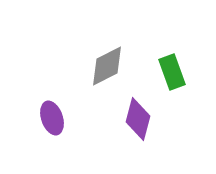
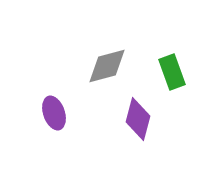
gray diamond: rotated 12 degrees clockwise
purple ellipse: moved 2 px right, 5 px up
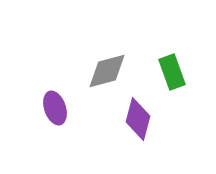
gray diamond: moved 5 px down
purple ellipse: moved 1 px right, 5 px up
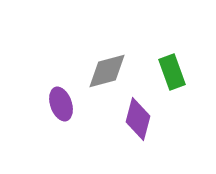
purple ellipse: moved 6 px right, 4 px up
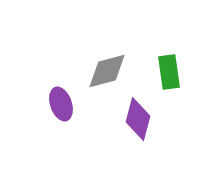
green rectangle: moved 3 px left; rotated 12 degrees clockwise
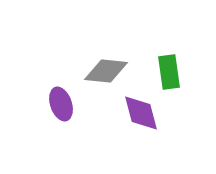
gray diamond: moved 1 px left; rotated 21 degrees clockwise
purple diamond: moved 3 px right, 6 px up; rotated 30 degrees counterclockwise
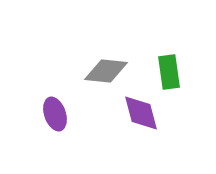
purple ellipse: moved 6 px left, 10 px down
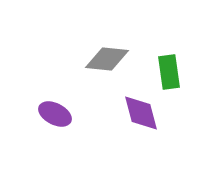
gray diamond: moved 1 px right, 12 px up
purple ellipse: rotated 44 degrees counterclockwise
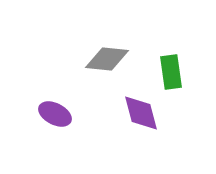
green rectangle: moved 2 px right
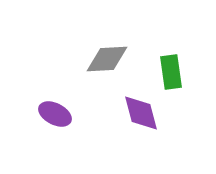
gray diamond: rotated 9 degrees counterclockwise
